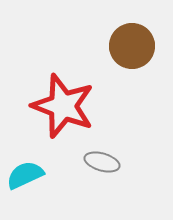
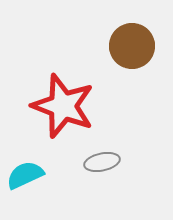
gray ellipse: rotated 28 degrees counterclockwise
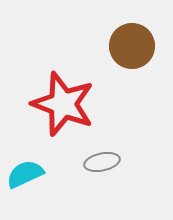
red star: moved 2 px up
cyan semicircle: moved 1 px up
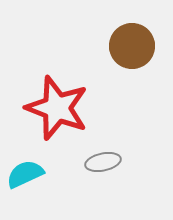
red star: moved 6 px left, 4 px down
gray ellipse: moved 1 px right
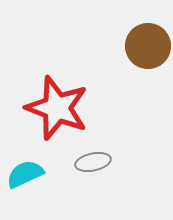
brown circle: moved 16 px right
gray ellipse: moved 10 px left
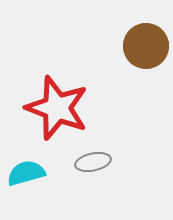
brown circle: moved 2 px left
cyan semicircle: moved 1 px right, 1 px up; rotated 9 degrees clockwise
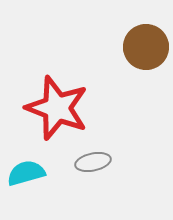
brown circle: moved 1 px down
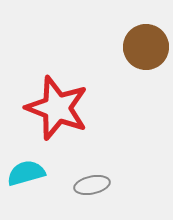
gray ellipse: moved 1 px left, 23 px down
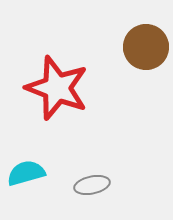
red star: moved 20 px up
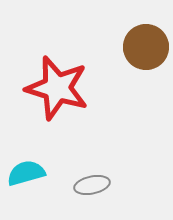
red star: rotated 4 degrees counterclockwise
